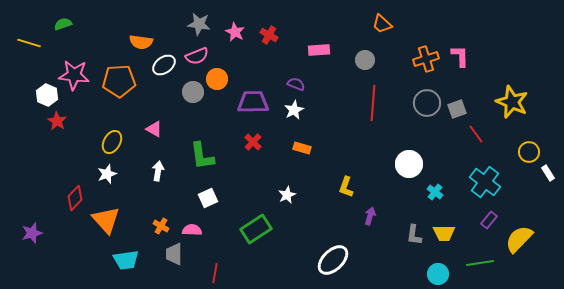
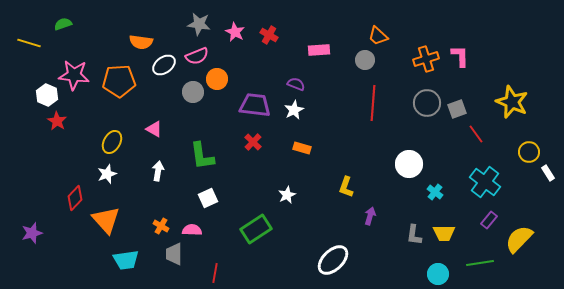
orange trapezoid at (382, 24): moved 4 px left, 12 px down
purple trapezoid at (253, 102): moved 2 px right, 3 px down; rotated 8 degrees clockwise
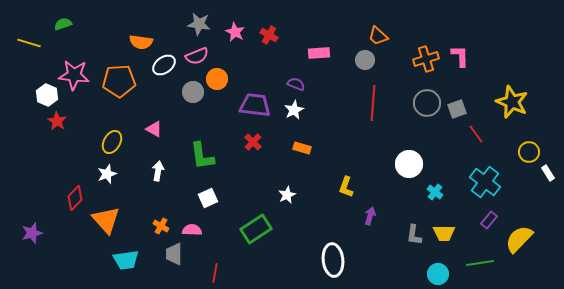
pink rectangle at (319, 50): moved 3 px down
white ellipse at (333, 260): rotated 52 degrees counterclockwise
